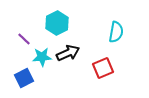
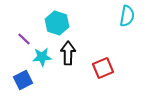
cyan hexagon: rotated 15 degrees counterclockwise
cyan semicircle: moved 11 px right, 16 px up
black arrow: rotated 65 degrees counterclockwise
blue square: moved 1 px left, 2 px down
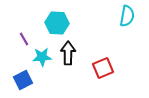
cyan hexagon: rotated 15 degrees counterclockwise
purple line: rotated 16 degrees clockwise
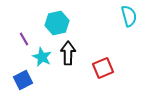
cyan semicircle: moved 2 px right; rotated 25 degrees counterclockwise
cyan hexagon: rotated 15 degrees counterclockwise
cyan star: rotated 30 degrees clockwise
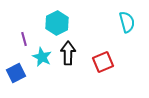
cyan semicircle: moved 2 px left, 6 px down
cyan hexagon: rotated 15 degrees counterclockwise
purple line: rotated 16 degrees clockwise
red square: moved 6 px up
blue square: moved 7 px left, 7 px up
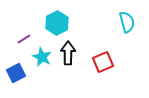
purple line: rotated 72 degrees clockwise
